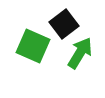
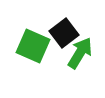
black square: moved 9 px down
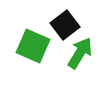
black square: moved 1 px right, 8 px up
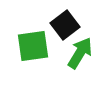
green square: rotated 32 degrees counterclockwise
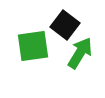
black square: rotated 16 degrees counterclockwise
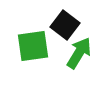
green arrow: moved 1 px left
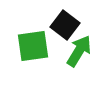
green arrow: moved 2 px up
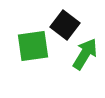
green arrow: moved 6 px right, 3 px down
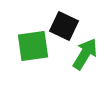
black square: moved 1 px left, 1 px down; rotated 12 degrees counterclockwise
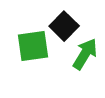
black square: rotated 20 degrees clockwise
